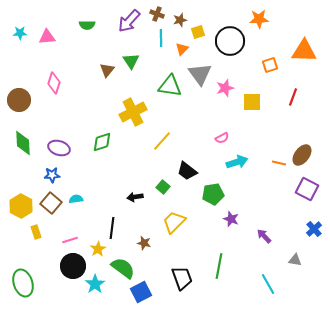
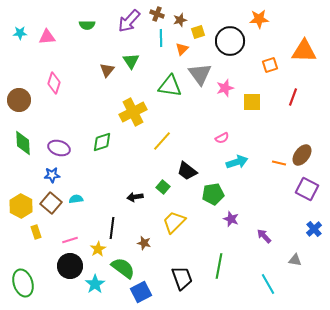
black circle at (73, 266): moved 3 px left
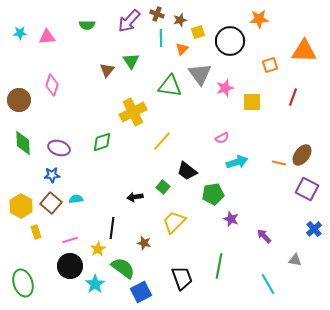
pink diamond at (54, 83): moved 2 px left, 2 px down
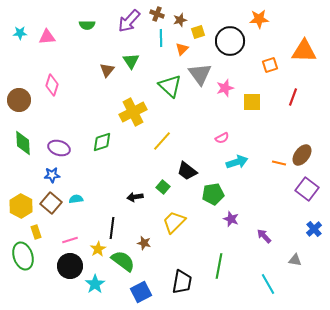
green triangle at (170, 86): rotated 35 degrees clockwise
purple square at (307, 189): rotated 10 degrees clockwise
green semicircle at (123, 268): moved 7 px up
black trapezoid at (182, 278): moved 4 px down; rotated 30 degrees clockwise
green ellipse at (23, 283): moved 27 px up
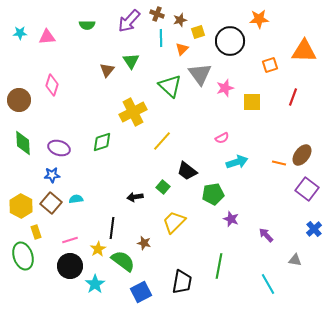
purple arrow at (264, 236): moved 2 px right, 1 px up
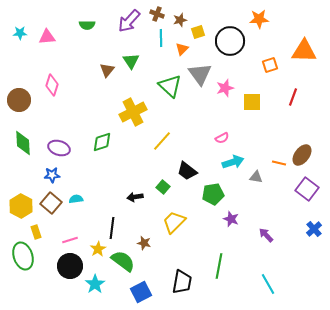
cyan arrow at (237, 162): moved 4 px left
gray triangle at (295, 260): moved 39 px left, 83 px up
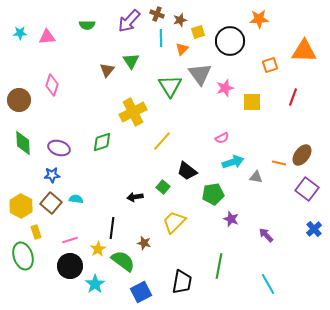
green triangle at (170, 86): rotated 15 degrees clockwise
cyan semicircle at (76, 199): rotated 16 degrees clockwise
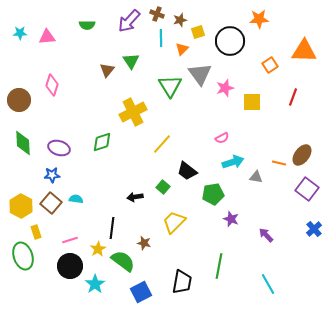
orange square at (270, 65): rotated 14 degrees counterclockwise
yellow line at (162, 141): moved 3 px down
